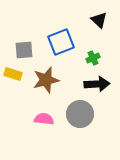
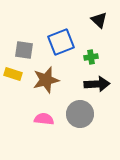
gray square: rotated 12 degrees clockwise
green cross: moved 2 px left, 1 px up; rotated 16 degrees clockwise
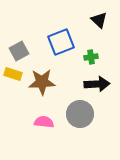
gray square: moved 5 px left, 1 px down; rotated 36 degrees counterclockwise
brown star: moved 4 px left, 2 px down; rotated 12 degrees clockwise
pink semicircle: moved 3 px down
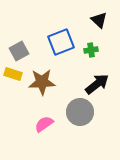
green cross: moved 7 px up
black arrow: rotated 35 degrees counterclockwise
gray circle: moved 2 px up
pink semicircle: moved 2 px down; rotated 42 degrees counterclockwise
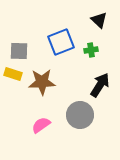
gray square: rotated 30 degrees clockwise
black arrow: moved 3 px right, 1 px down; rotated 20 degrees counterclockwise
gray circle: moved 3 px down
pink semicircle: moved 3 px left, 1 px down
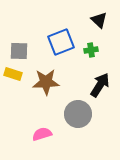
brown star: moved 4 px right
gray circle: moved 2 px left, 1 px up
pink semicircle: moved 1 px right, 9 px down; rotated 18 degrees clockwise
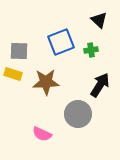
pink semicircle: rotated 138 degrees counterclockwise
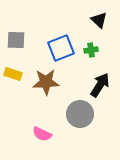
blue square: moved 6 px down
gray square: moved 3 px left, 11 px up
gray circle: moved 2 px right
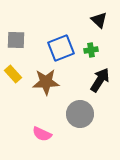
yellow rectangle: rotated 30 degrees clockwise
black arrow: moved 5 px up
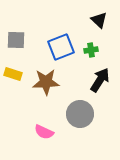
blue square: moved 1 px up
yellow rectangle: rotated 30 degrees counterclockwise
pink semicircle: moved 2 px right, 2 px up
